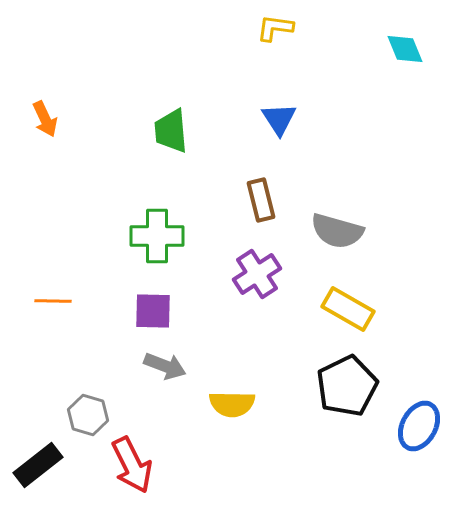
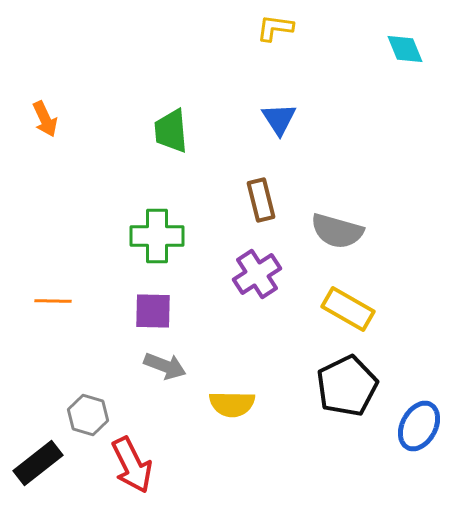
black rectangle: moved 2 px up
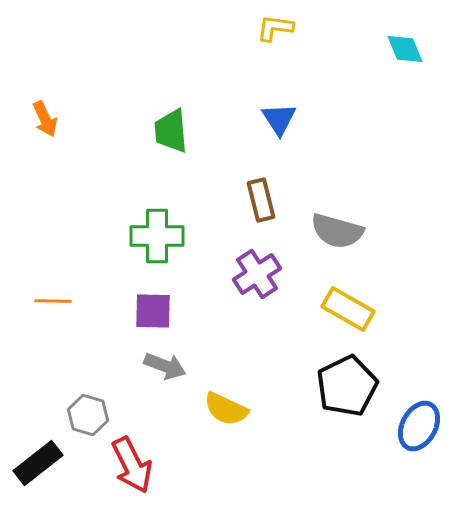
yellow semicircle: moved 6 px left, 5 px down; rotated 24 degrees clockwise
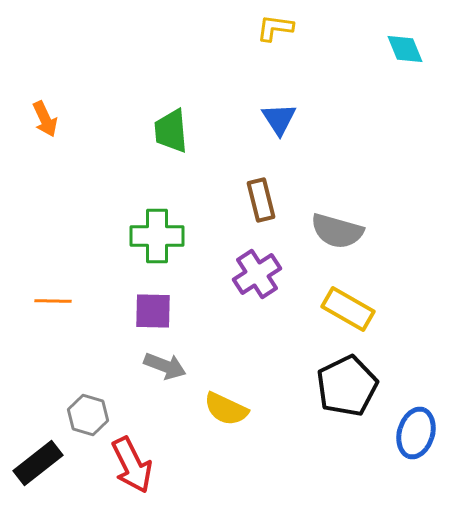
blue ellipse: moved 3 px left, 7 px down; rotated 12 degrees counterclockwise
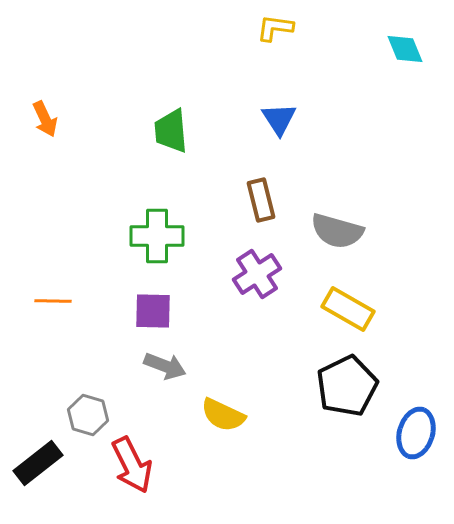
yellow semicircle: moved 3 px left, 6 px down
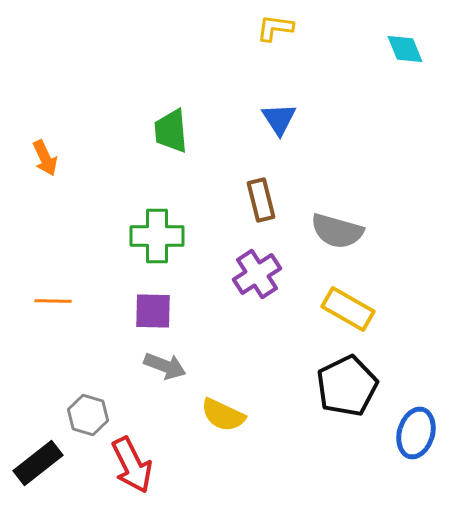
orange arrow: moved 39 px down
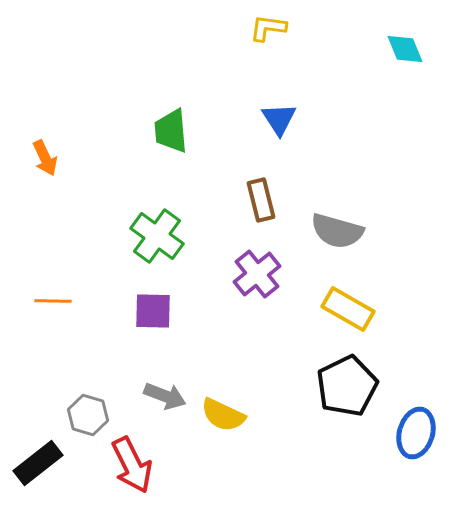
yellow L-shape: moved 7 px left
green cross: rotated 36 degrees clockwise
purple cross: rotated 6 degrees counterclockwise
gray arrow: moved 30 px down
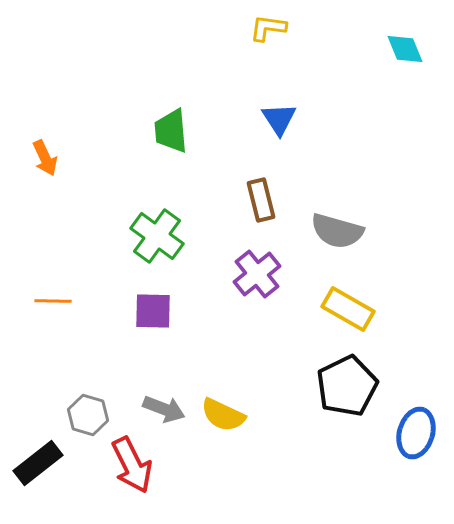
gray arrow: moved 1 px left, 13 px down
